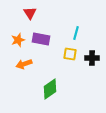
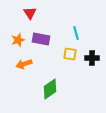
cyan line: rotated 32 degrees counterclockwise
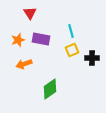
cyan line: moved 5 px left, 2 px up
yellow square: moved 2 px right, 4 px up; rotated 32 degrees counterclockwise
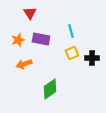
yellow square: moved 3 px down
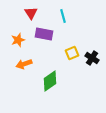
red triangle: moved 1 px right
cyan line: moved 8 px left, 15 px up
purple rectangle: moved 3 px right, 5 px up
black cross: rotated 32 degrees clockwise
green diamond: moved 8 px up
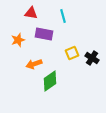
red triangle: rotated 48 degrees counterclockwise
orange arrow: moved 10 px right
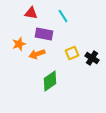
cyan line: rotated 16 degrees counterclockwise
orange star: moved 1 px right, 4 px down
orange arrow: moved 3 px right, 10 px up
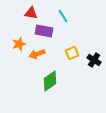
purple rectangle: moved 3 px up
black cross: moved 2 px right, 2 px down
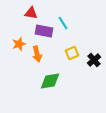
cyan line: moved 7 px down
orange arrow: rotated 84 degrees counterclockwise
black cross: rotated 16 degrees clockwise
green diamond: rotated 25 degrees clockwise
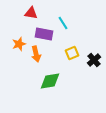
purple rectangle: moved 3 px down
orange arrow: moved 1 px left
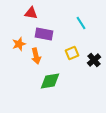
cyan line: moved 18 px right
orange arrow: moved 2 px down
